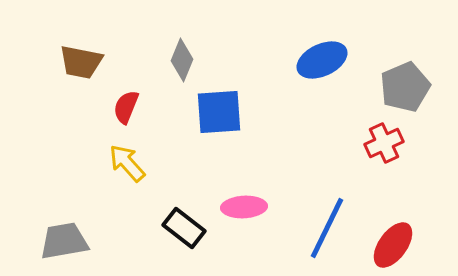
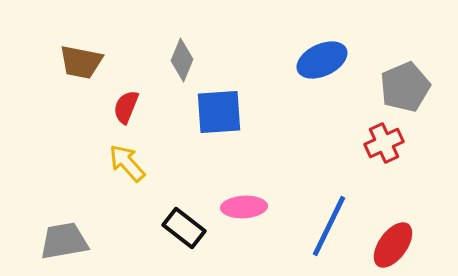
blue line: moved 2 px right, 2 px up
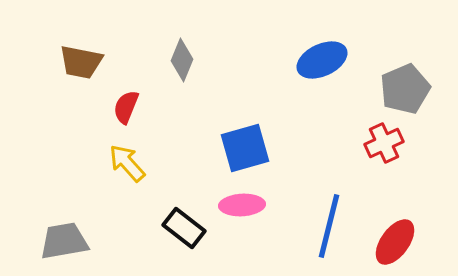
gray pentagon: moved 2 px down
blue square: moved 26 px right, 36 px down; rotated 12 degrees counterclockwise
pink ellipse: moved 2 px left, 2 px up
blue line: rotated 12 degrees counterclockwise
red ellipse: moved 2 px right, 3 px up
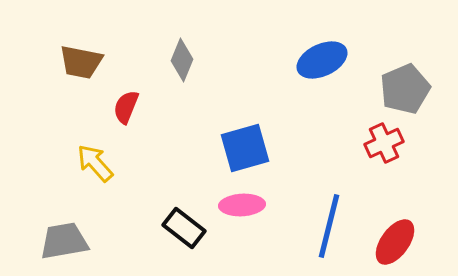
yellow arrow: moved 32 px left
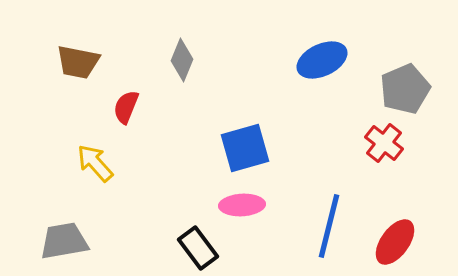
brown trapezoid: moved 3 px left
red cross: rotated 27 degrees counterclockwise
black rectangle: moved 14 px right, 20 px down; rotated 15 degrees clockwise
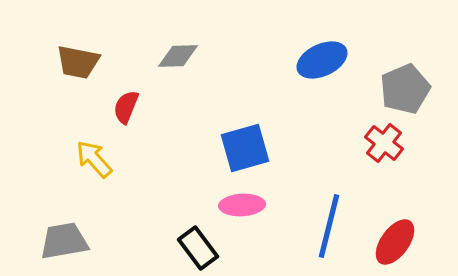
gray diamond: moved 4 px left, 4 px up; rotated 66 degrees clockwise
yellow arrow: moved 1 px left, 4 px up
